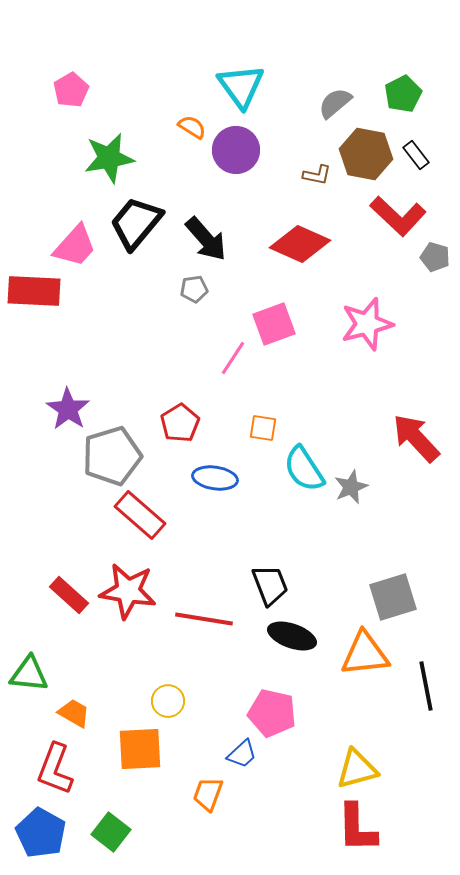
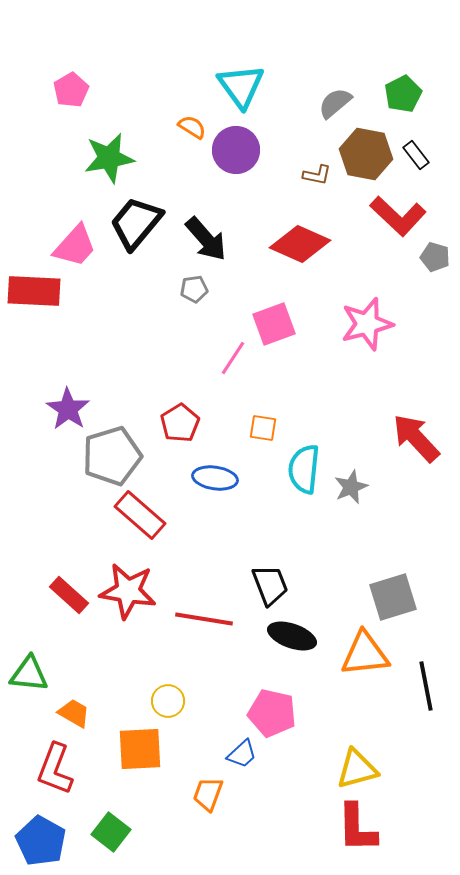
cyan semicircle at (304, 469): rotated 39 degrees clockwise
blue pentagon at (41, 833): moved 8 px down
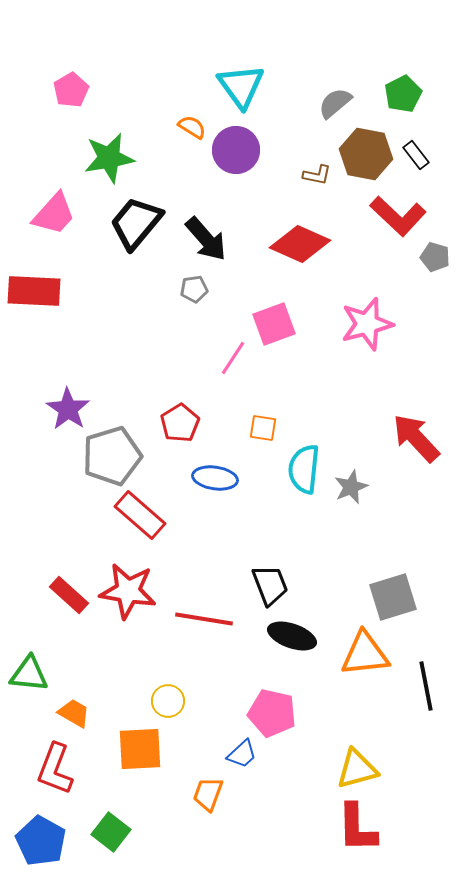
pink trapezoid at (75, 246): moved 21 px left, 32 px up
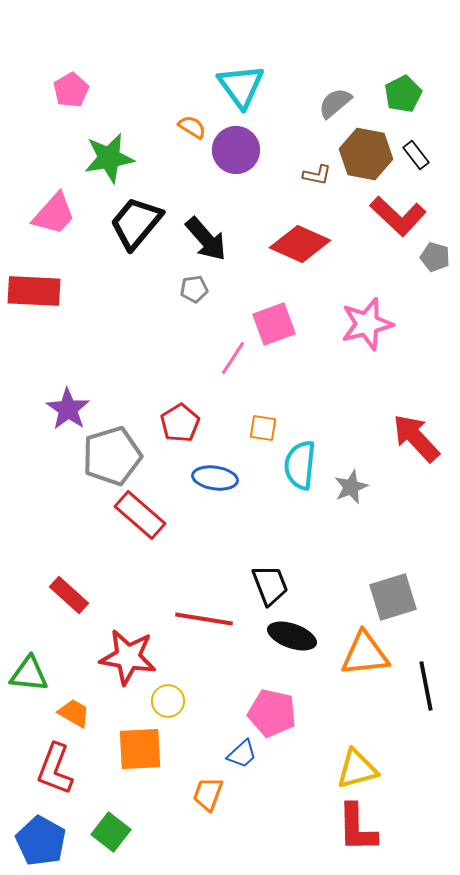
cyan semicircle at (304, 469): moved 4 px left, 4 px up
red star at (128, 591): moved 66 px down
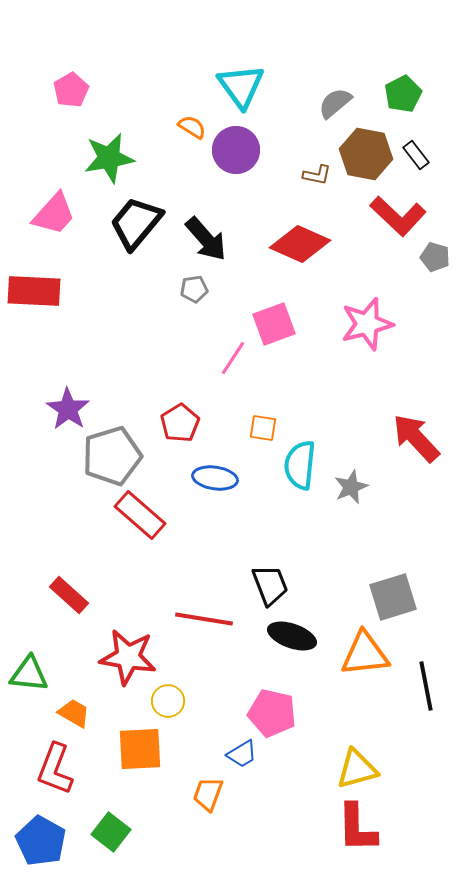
blue trapezoid at (242, 754): rotated 12 degrees clockwise
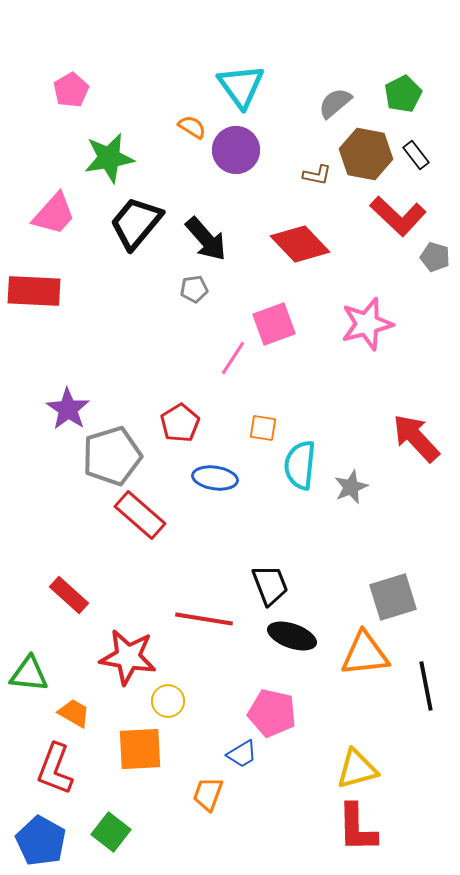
red diamond at (300, 244): rotated 22 degrees clockwise
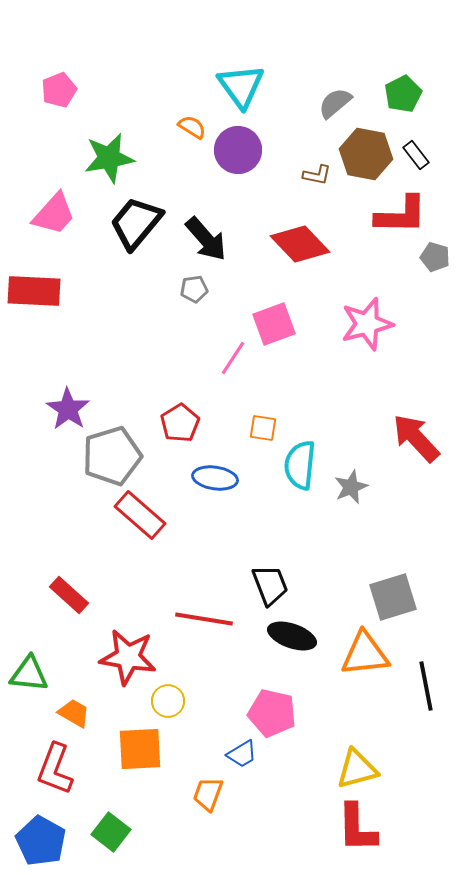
pink pentagon at (71, 90): moved 12 px left; rotated 8 degrees clockwise
purple circle at (236, 150): moved 2 px right
red L-shape at (398, 216): moved 3 px right, 1 px up; rotated 42 degrees counterclockwise
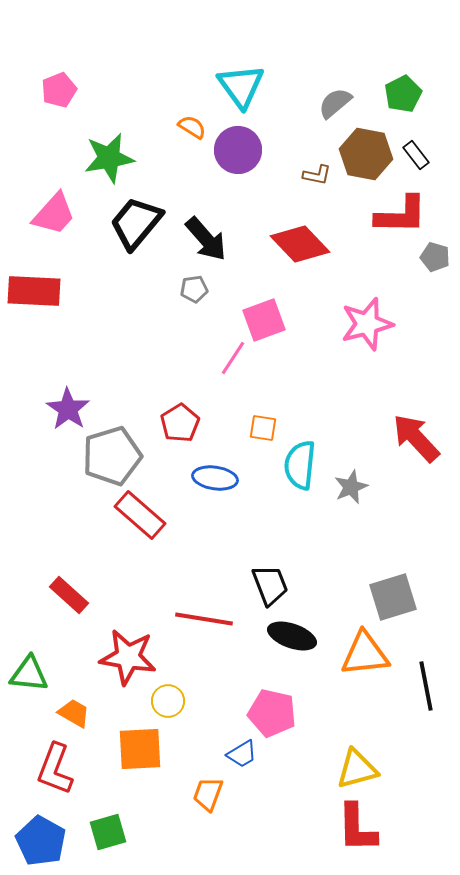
pink square at (274, 324): moved 10 px left, 4 px up
green square at (111, 832): moved 3 px left; rotated 36 degrees clockwise
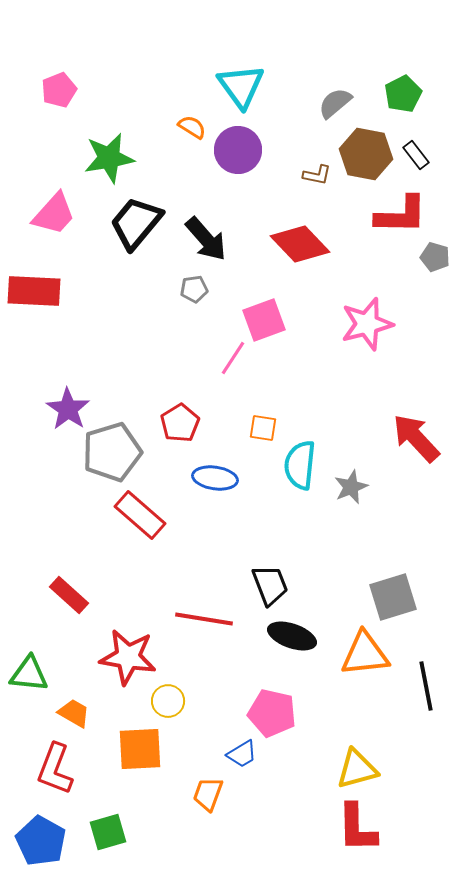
gray pentagon at (112, 456): moved 4 px up
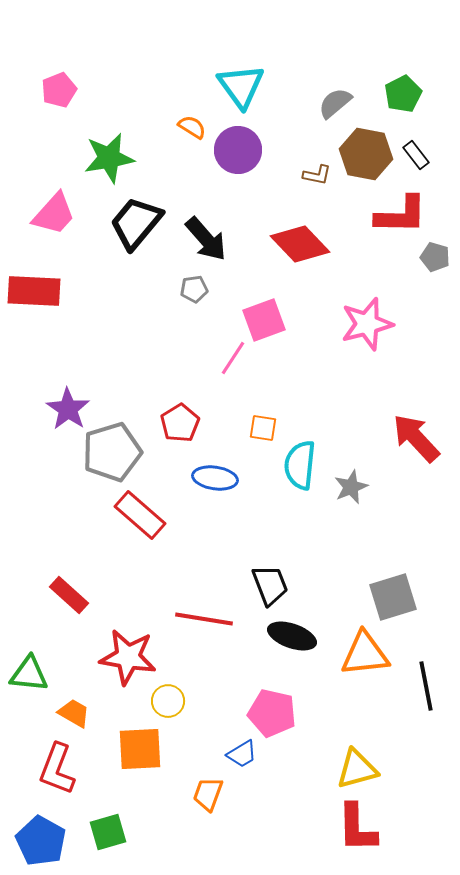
red L-shape at (55, 769): moved 2 px right
